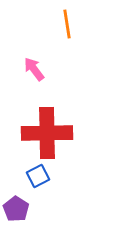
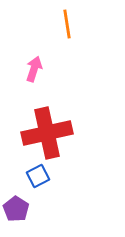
pink arrow: rotated 55 degrees clockwise
red cross: rotated 12 degrees counterclockwise
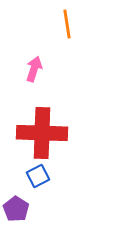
red cross: moved 5 px left; rotated 15 degrees clockwise
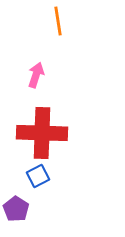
orange line: moved 9 px left, 3 px up
pink arrow: moved 2 px right, 6 px down
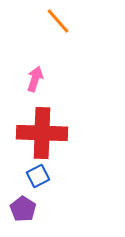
orange line: rotated 32 degrees counterclockwise
pink arrow: moved 1 px left, 4 px down
purple pentagon: moved 7 px right
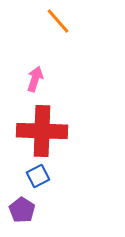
red cross: moved 2 px up
purple pentagon: moved 1 px left, 1 px down
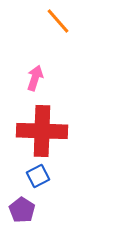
pink arrow: moved 1 px up
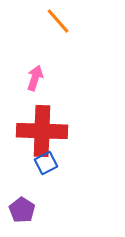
blue square: moved 8 px right, 13 px up
